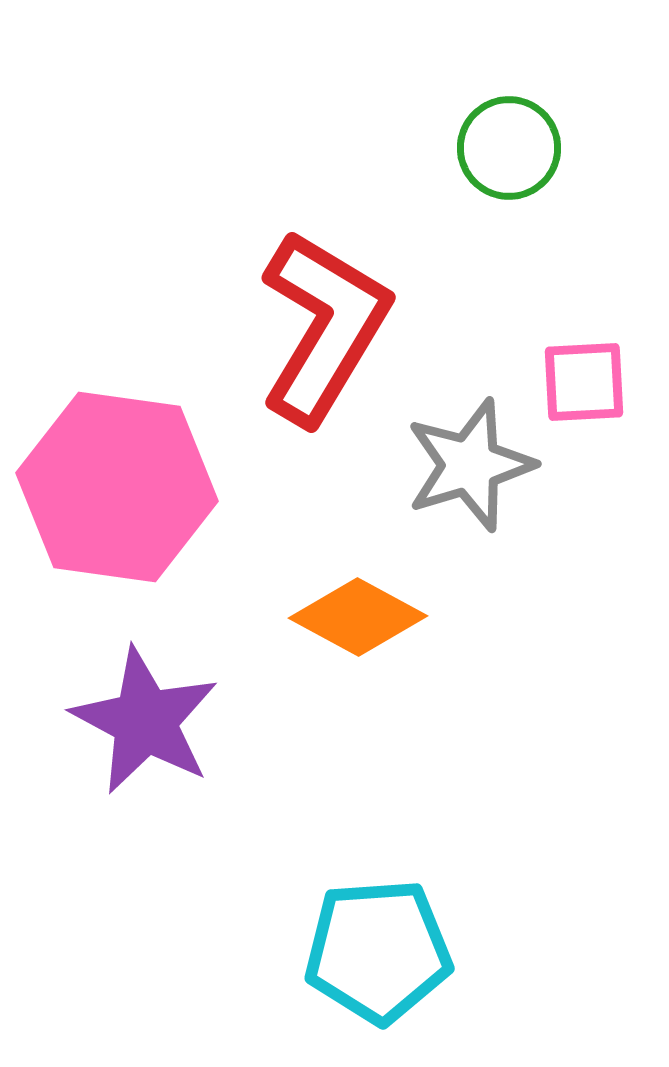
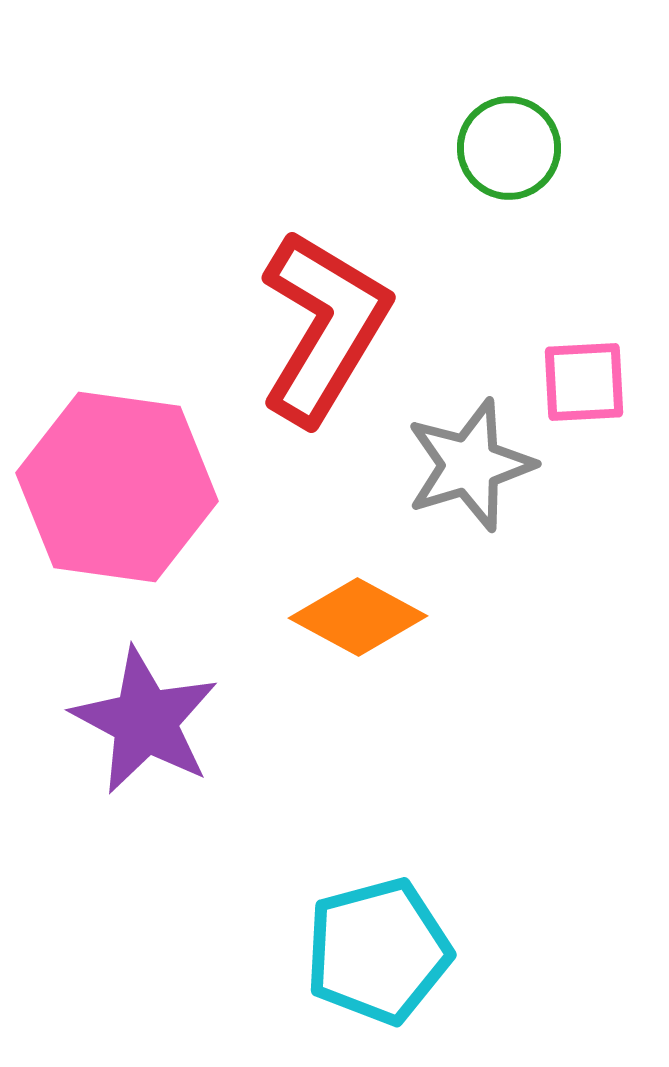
cyan pentagon: rotated 11 degrees counterclockwise
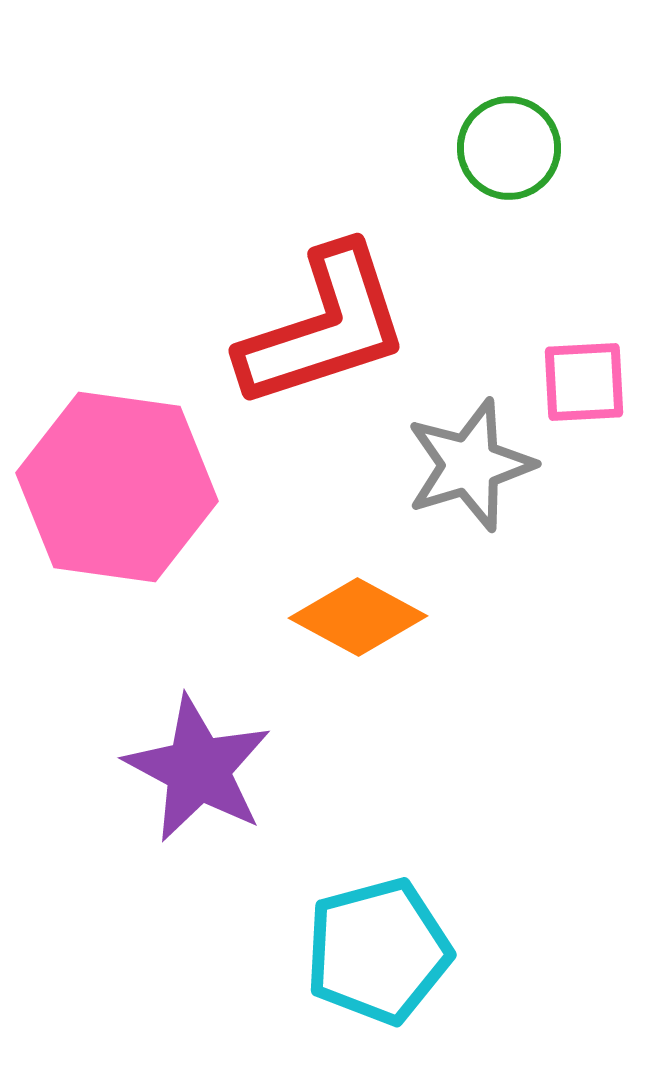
red L-shape: rotated 41 degrees clockwise
purple star: moved 53 px right, 48 px down
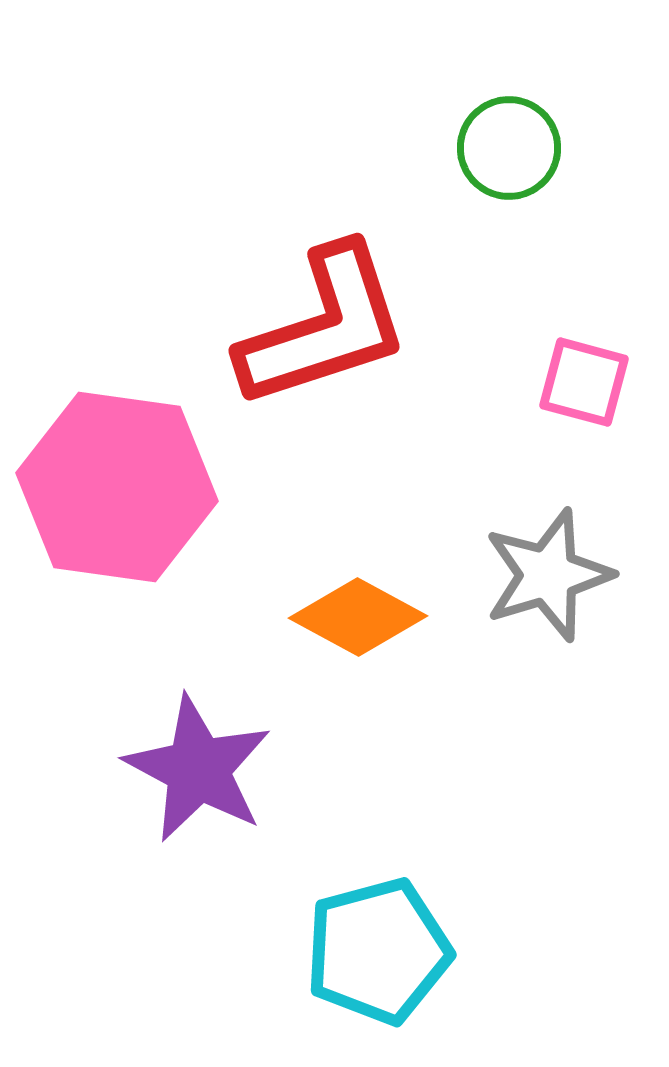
pink square: rotated 18 degrees clockwise
gray star: moved 78 px right, 110 px down
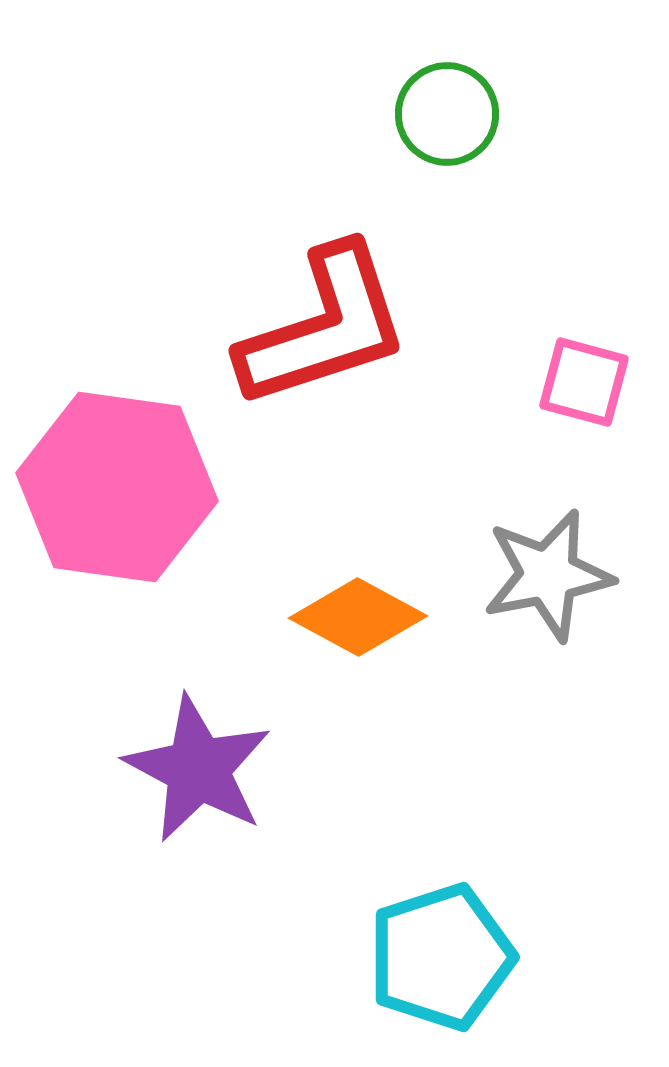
green circle: moved 62 px left, 34 px up
gray star: rotated 6 degrees clockwise
cyan pentagon: moved 63 px right, 6 px down; rotated 3 degrees counterclockwise
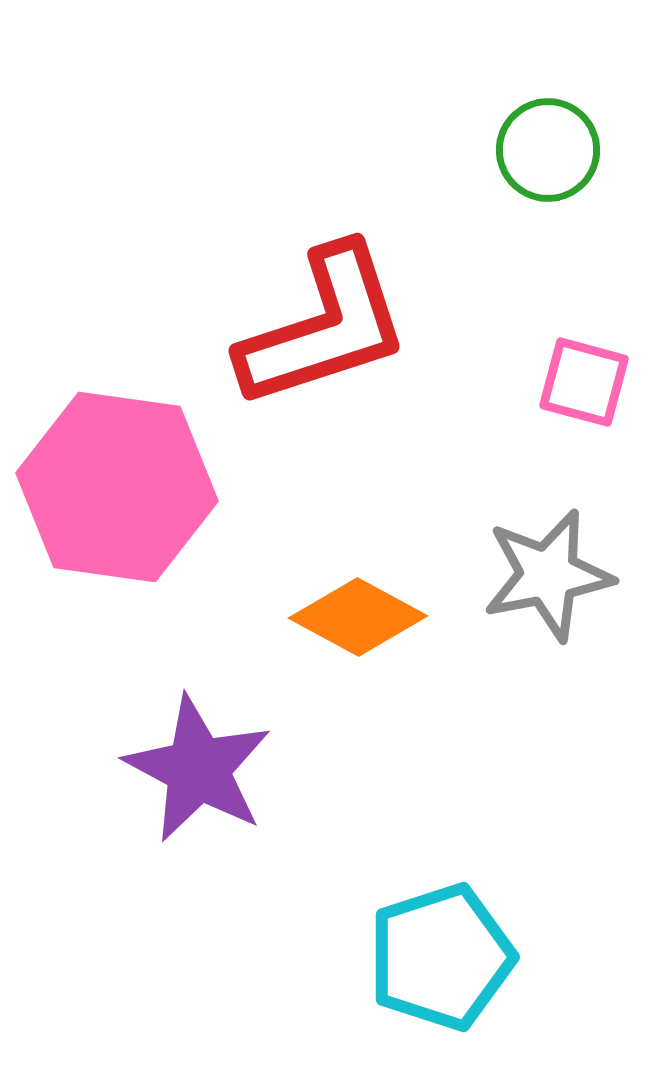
green circle: moved 101 px right, 36 px down
